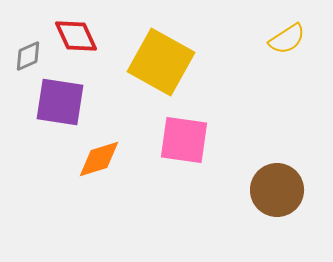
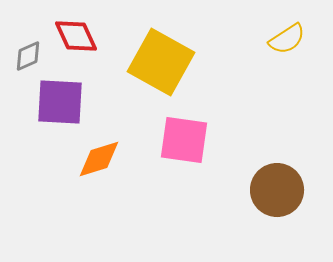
purple square: rotated 6 degrees counterclockwise
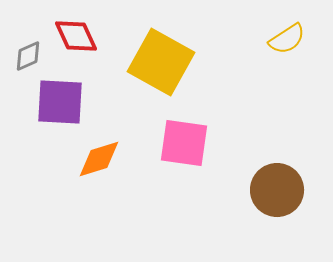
pink square: moved 3 px down
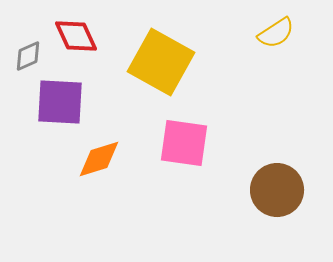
yellow semicircle: moved 11 px left, 6 px up
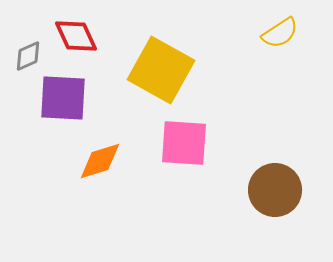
yellow semicircle: moved 4 px right
yellow square: moved 8 px down
purple square: moved 3 px right, 4 px up
pink square: rotated 4 degrees counterclockwise
orange diamond: moved 1 px right, 2 px down
brown circle: moved 2 px left
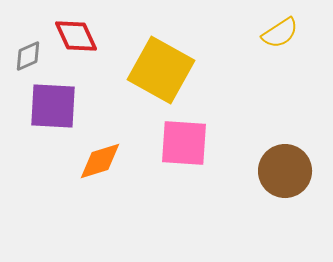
purple square: moved 10 px left, 8 px down
brown circle: moved 10 px right, 19 px up
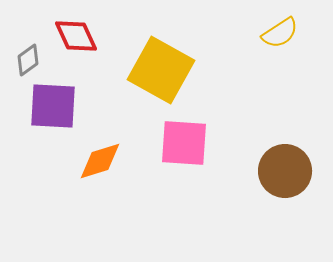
gray diamond: moved 4 px down; rotated 12 degrees counterclockwise
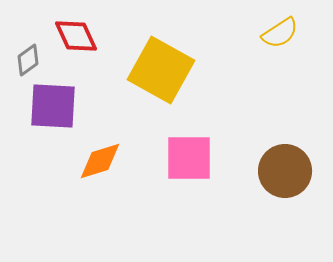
pink square: moved 5 px right, 15 px down; rotated 4 degrees counterclockwise
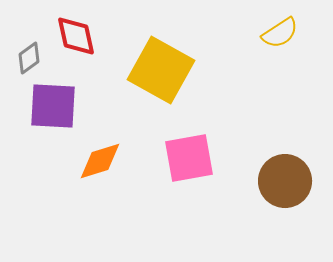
red diamond: rotated 12 degrees clockwise
gray diamond: moved 1 px right, 2 px up
pink square: rotated 10 degrees counterclockwise
brown circle: moved 10 px down
